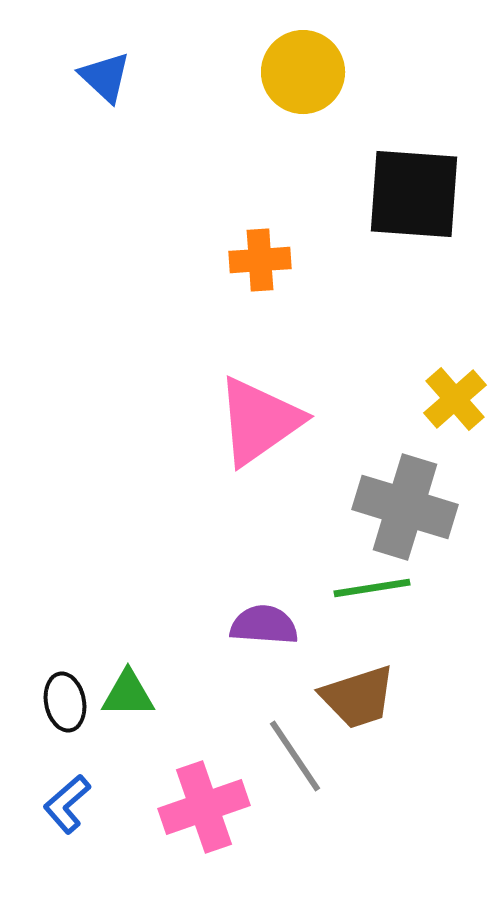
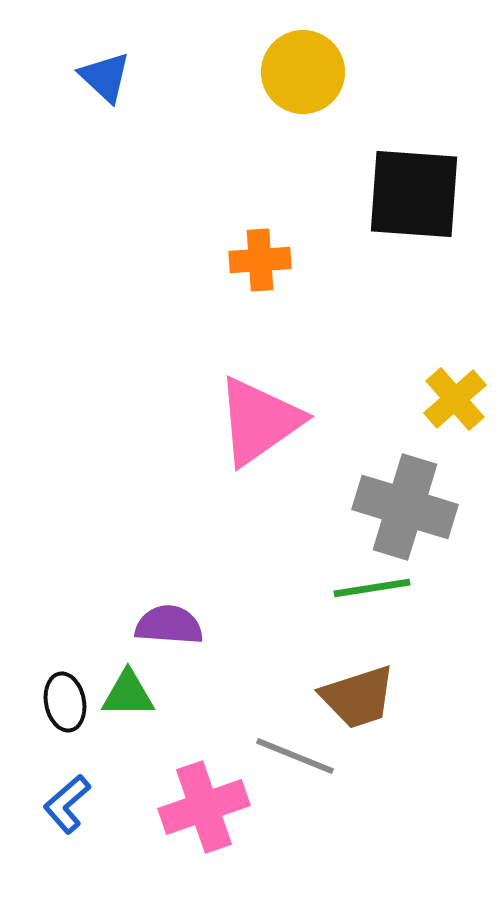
purple semicircle: moved 95 px left
gray line: rotated 34 degrees counterclockwise
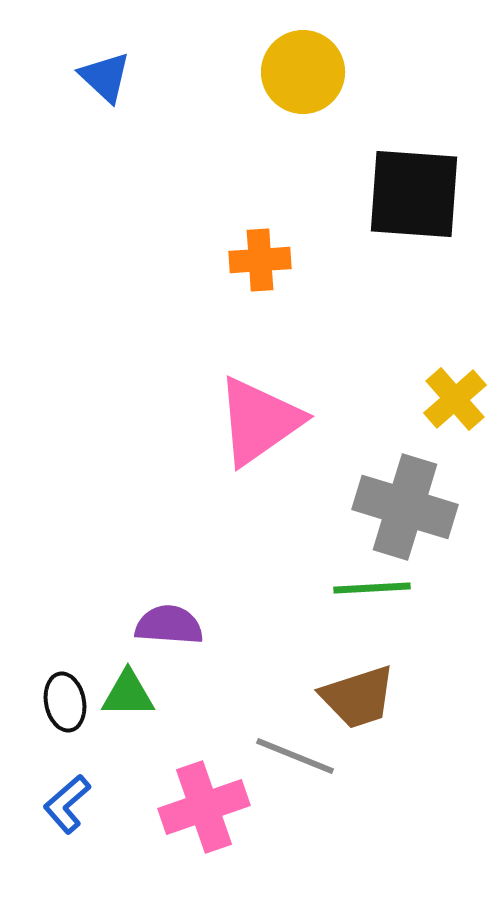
green line: rotated 6 degrees clockwise
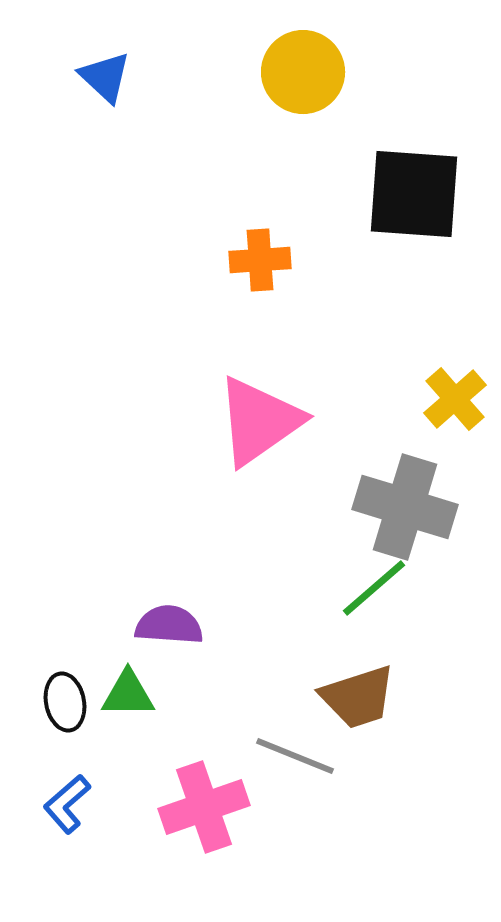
green line: moved 2 px right; rotated 38 degrees counterclockwise
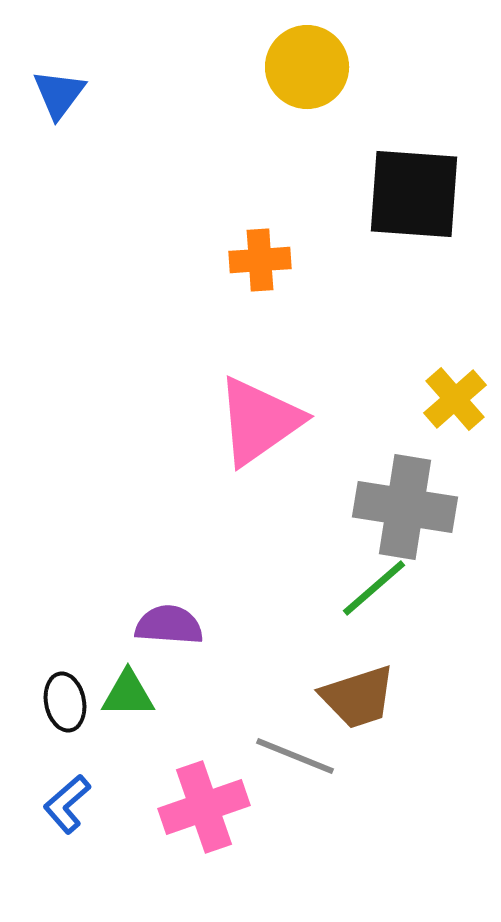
yellow circle: moved 4 px right, 5 px up
blue triangle: moved 46 px left, 17 px down; rotated 24 degrees clockwise
gray cross: rotated 8 degrees counterclockwise
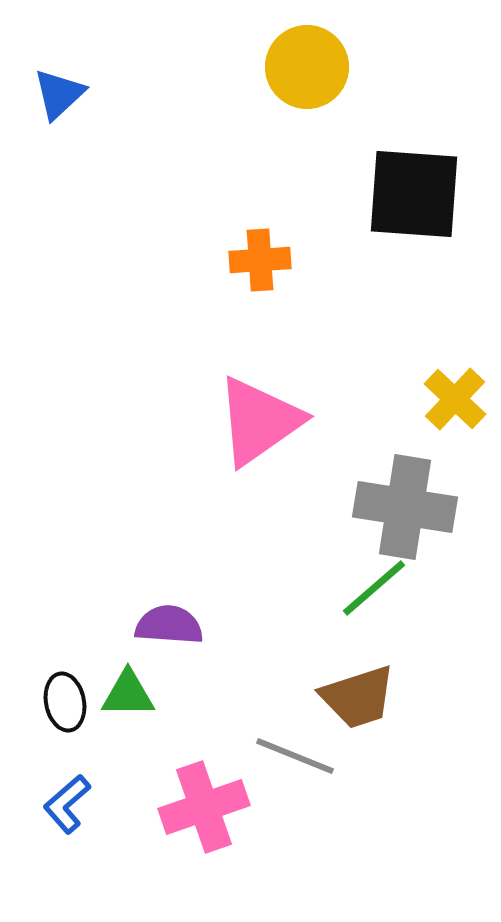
blue triangle: rotated 10 degrees clockwise
yellow cross: rotated 6 degrees counterclockwise
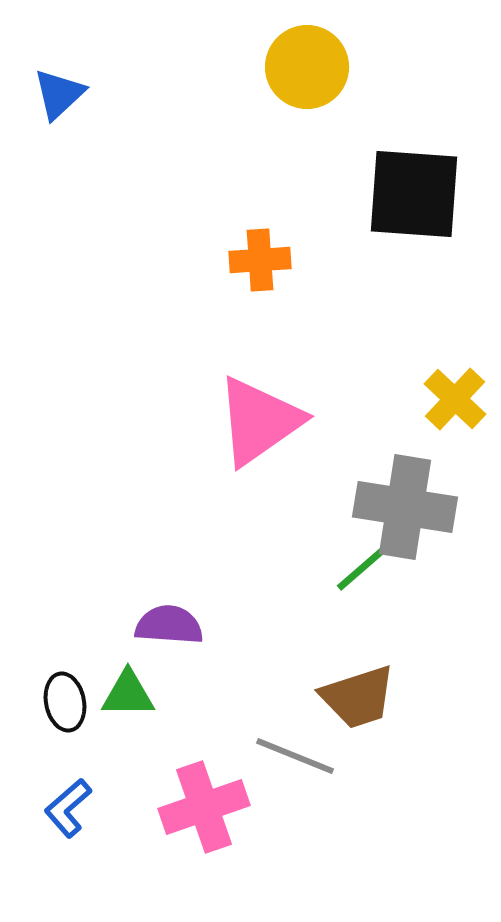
green line: moved 6 px left, 25 px up
blue L-shape: moved 1 px right, 4 px down
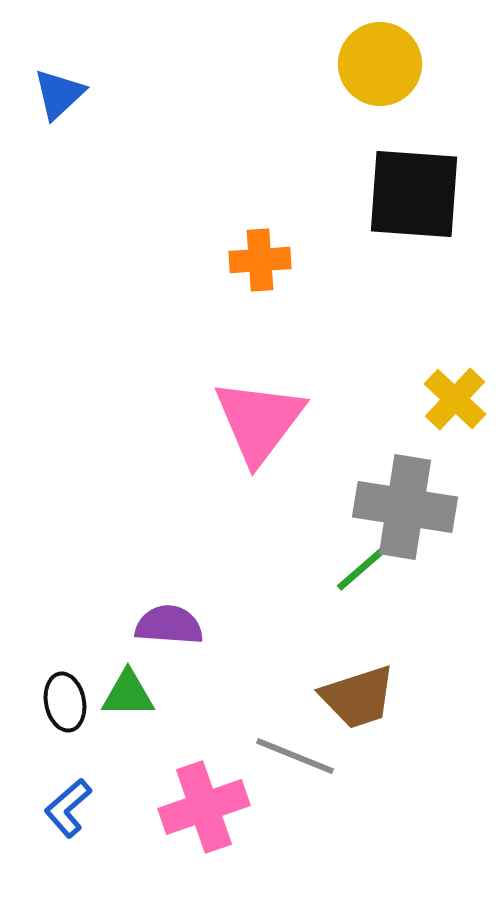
yellow circle: moved 73 px right, 3 px up
pink triangle: rotated 18 degrees counterclockwise
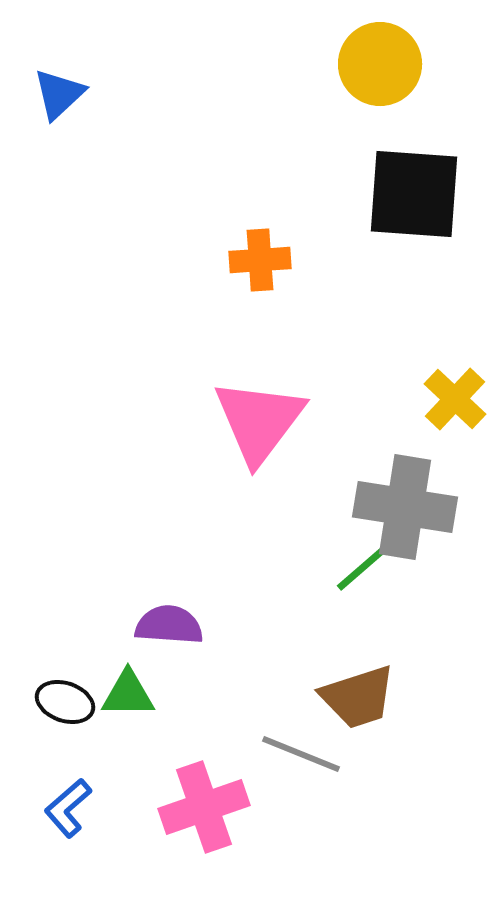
black ellipse: rotated 60 degrees counterclockwise
gray line: moved 6 px right, 2 px up
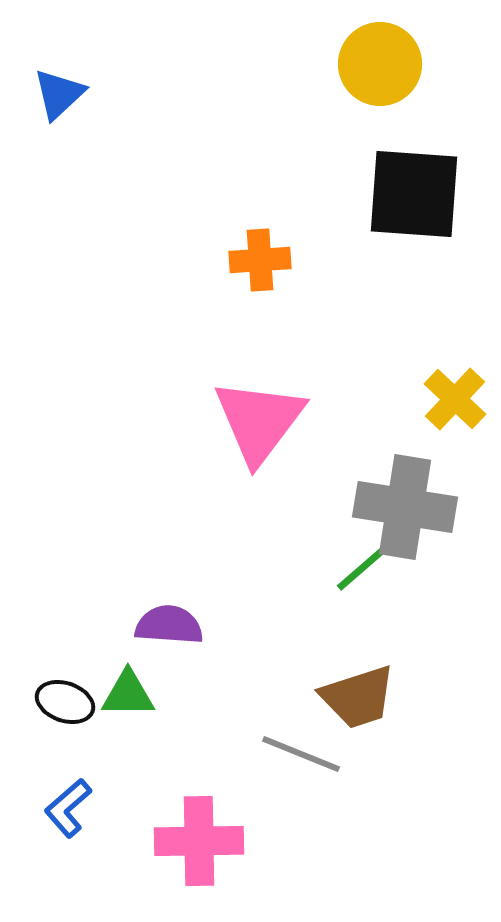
pink cross: moved 5 px left, 34 px down; rotated 18 degrees clockwise
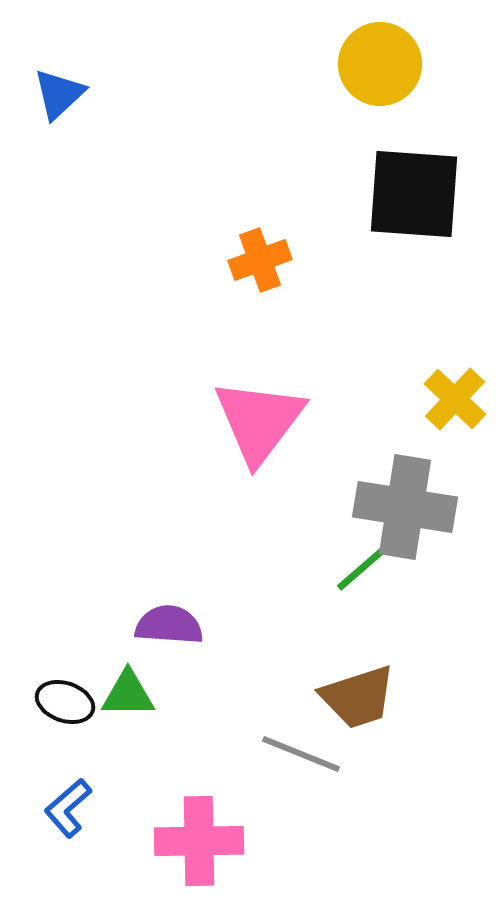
orange cross: rotated 16 degrees counterclockwise
